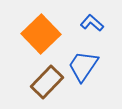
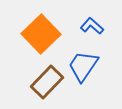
blue L-shape: moved 3 px down
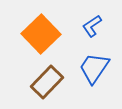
blue L-shape: rotated 75 degrees counterclockwise
blue trapezoid: moved 11 px right, 2 px down
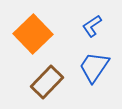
orange square: moved 8 px left
blue trapezoid: moved 1 px up
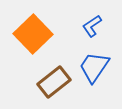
brown rectangle: moved 7 px right; rotated 8 degrees clockwise
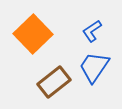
blue L-shape: moved 5 px down
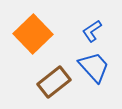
blue trapezoid: rotated 104 degrees clockwise
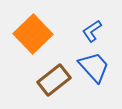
brown rectangle: moved 2 px up
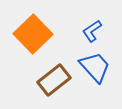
blue trapezoid: moved 1 px right
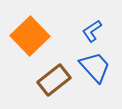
orange square: moved 3 px left, 2 px down
